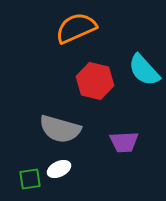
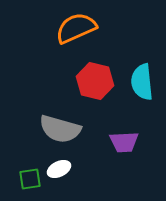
cyan semicircle: moved 2 px left, 12 px down; rotated 36 degrees clockwise
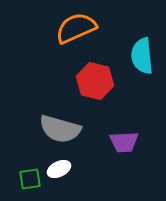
cyan semicircle: moved 26 px up
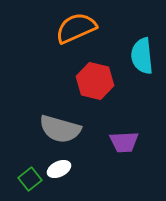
green square: rotated 30 degrees counterclockwise
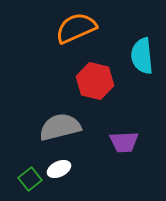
gray semicircle: moved 2 px up; rotated 150 degrees clockwise
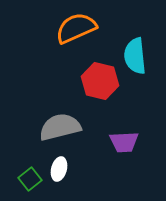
cyan semicircle: moved 7 px left
red hexagon: moved 5 px right
white ellipse: rotated 50 degrees counterclockwise
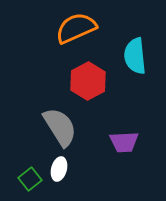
red hexagon: moved 12 px left; rotated 18 degrees clockwise
gray semicircle: rotated 72 degrees clockwise
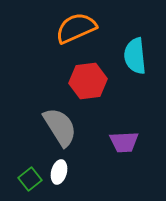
red hexagon: rotated 21 degrees clockwise
white ellipse: moved 3 px down
